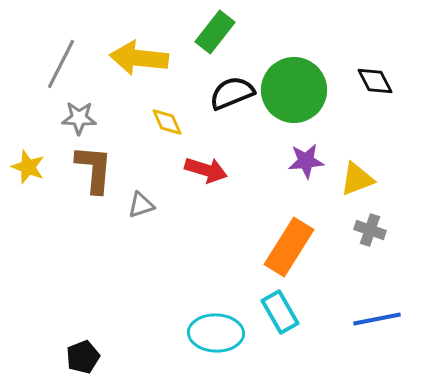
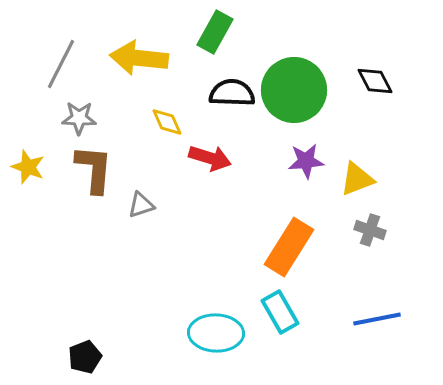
green rectangle: rotated 9 degrees counterclockwise
black semicircle: rotated 24 degrees clockwise
red arrow: moved 4 px right, 12 px up
black pentagon: moved 2 px right
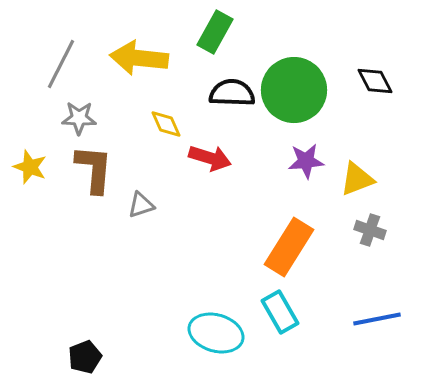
yellow diamond: moved 1 px left, 2 px down
yellow star: moved 2 px right
cyan ellipse: rotated 14 degrees clockwise
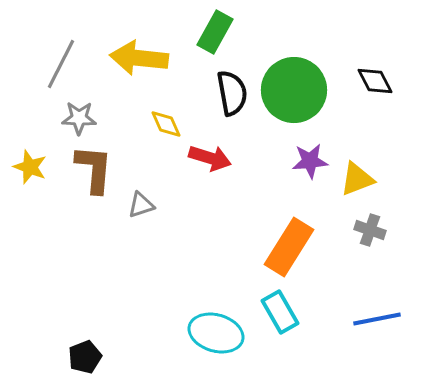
black semicircle: rotated 78 degrees clockwise
purple star: moved 4 px right
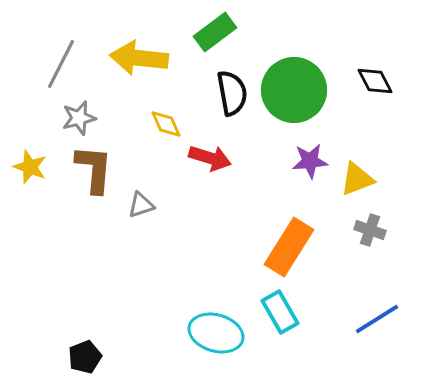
green rectangle: rotated 24 degrees clockwise
gray star: rotated 16 degrees counterclockwise
blue line: rotated 21 degrees counterclockwise
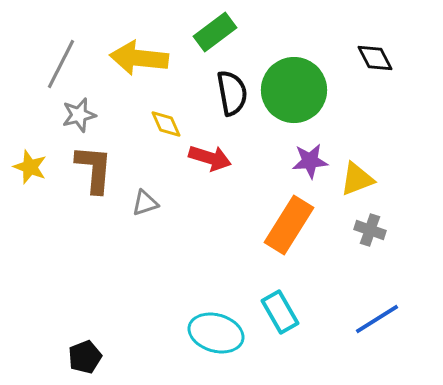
black diamond: moved 23 px up
gray star: moved 3 px up
gray triangle: moved 4 px right, 2 px up
orange rectangle: moved 22 px up
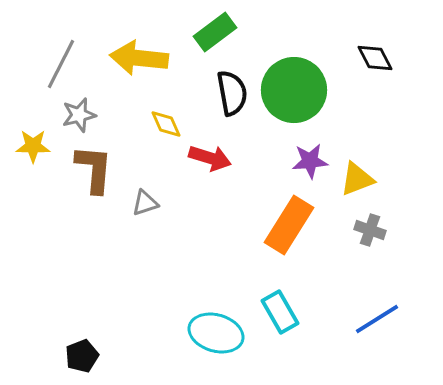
yellow star: moved 3 px right, 21 px up; rotated 20 degrees counterclockwise
black pentagon: moved 3 px left, 1 px up
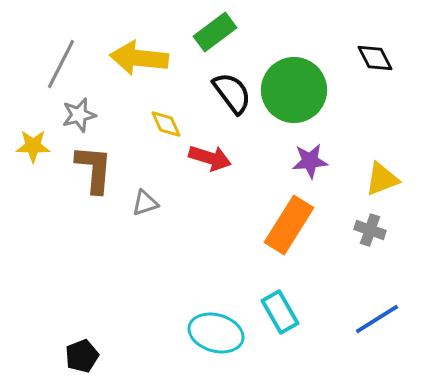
black semicircle: rotated 27 degrees counterclockwise
yellow triangle: moved 25 px right
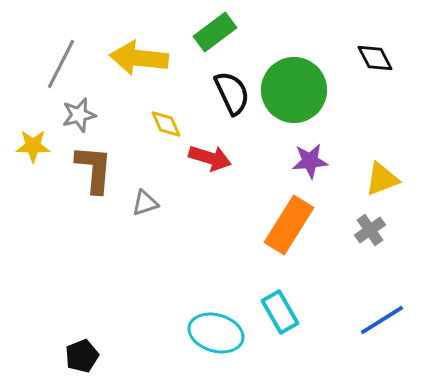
black semicircle: rotated 12 degrees clockwise
gray cross: rotated 36 degrees clockwise
blue line: moved 5 px right, 1 px down
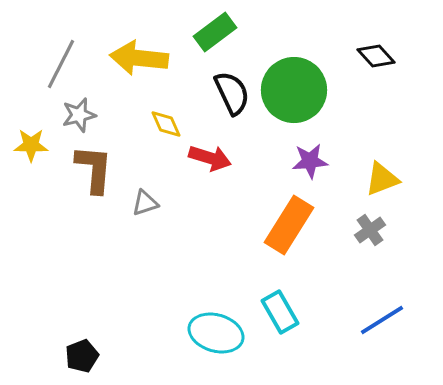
black diamond: moved 1 px right, 2 px up; rotated 15 degrees counterclockwise
yellow star: moved 2 px left, 1 px up
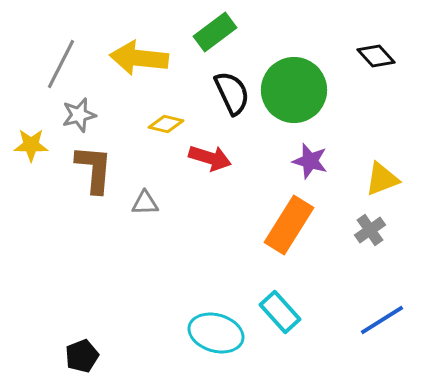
yellow diamond: rotated 52 degrees counterclockwise
purple star: rotated 21 degrees clockwise
gray triangle: rotated 16 degrees clockwise
cyan rectangle: rotated 12 degrees counterclockwise
